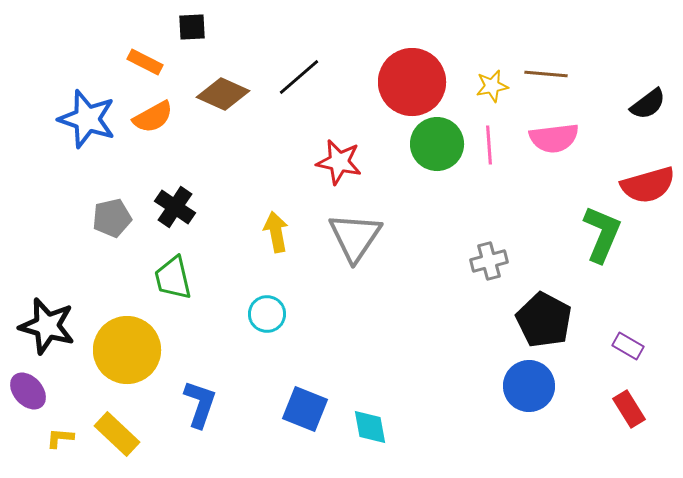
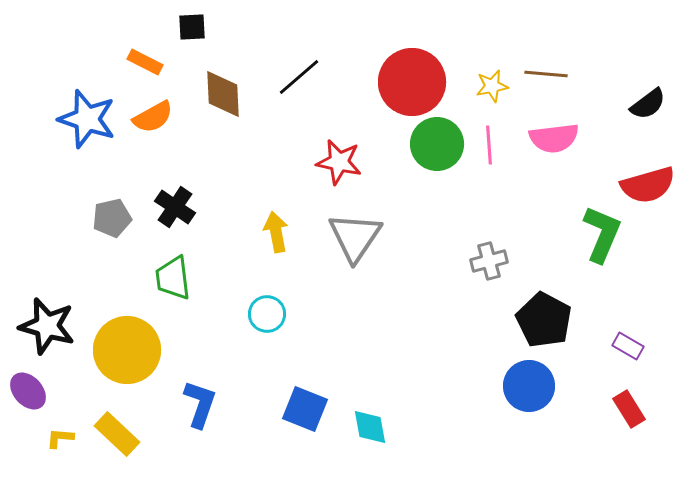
brown diamond: rotated 63 degrees clockwise
green trapezoid: rotated 6 degrees clockwise
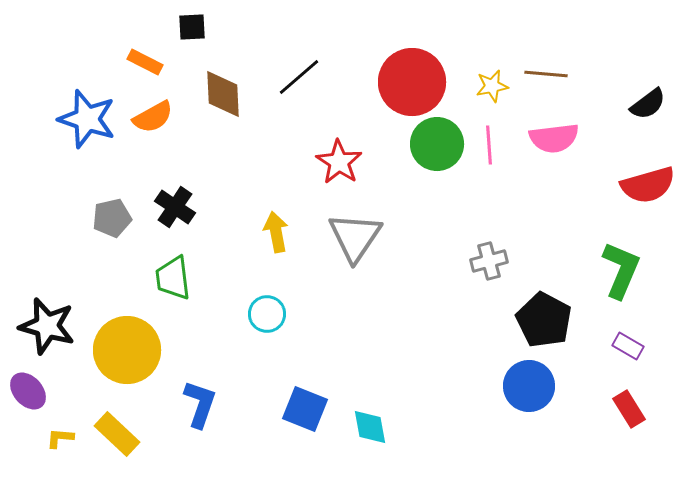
red star: rotated 21 degrees clockwise
green L-shape: moved 19 px right, 36 px down
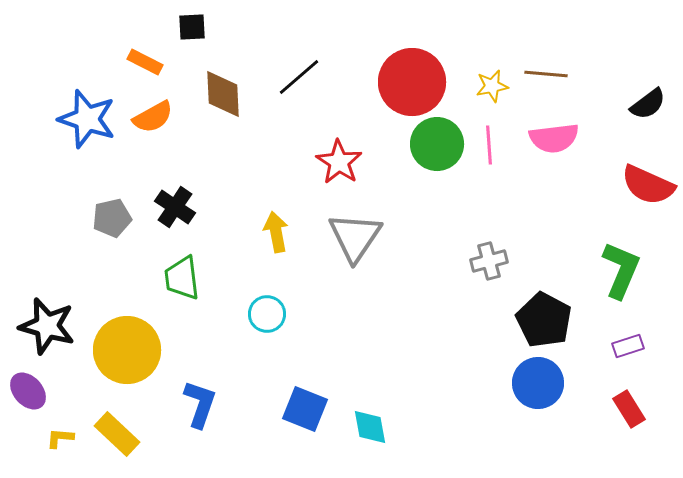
red semicircle: rotated 40 degrees clockwise
green trapezoid: moved 9 px right
purple rectangle: rotated 48 degrees counterclockwise
blue circle: moved 9 px right, 3 px up
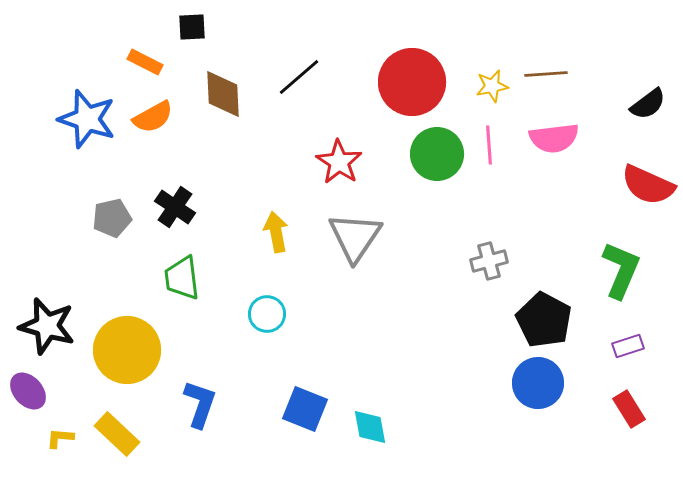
brown line: rotated 9 degrees counterclockwise
green circle: moved 10 px down
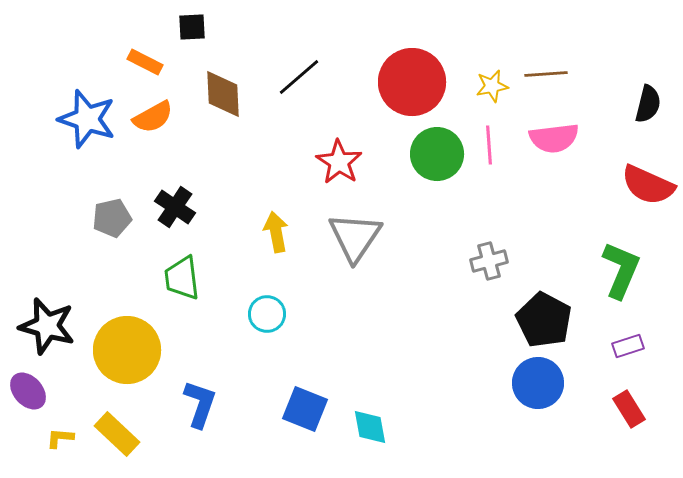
black semicircle: rotated 39 degrees counterclockwise
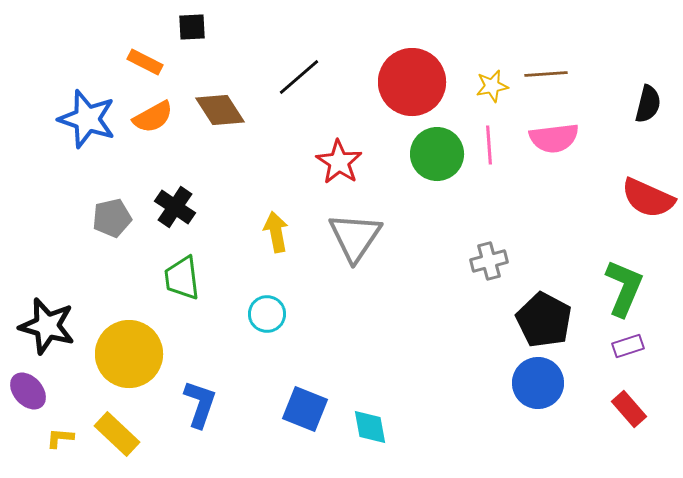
brown diamond: moved 3 px left, 16 px down; rotated 30 degrees counterclockwise
red semicircle: moved 13 px down
green L-shape: moved 3 px right, 18 px down
yellow circle: moved 2 px right, 4 px down
red rectangle: rotated 9 degrees counterclockwise
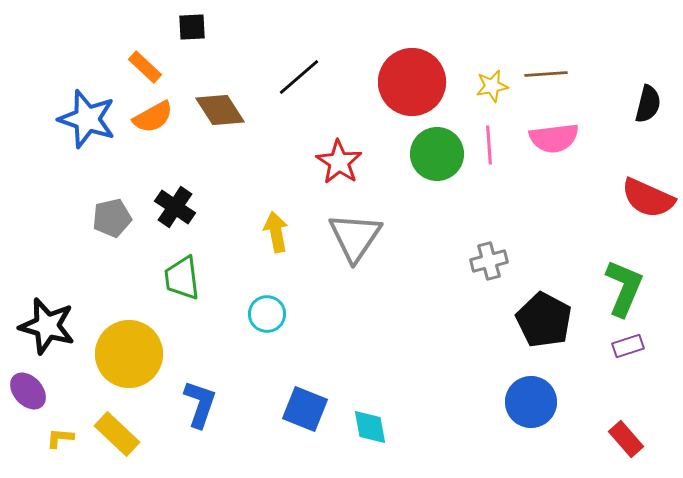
orange rectangle: moved 5 px down; rotated 16 degrees clockwise
blue circle: moved 7 px left, 19 px down
red rectangle: moved 3 px left, 30 px down
